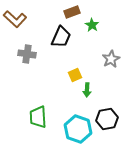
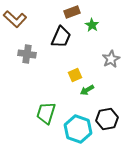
green arrow: rotated 56 degrees clockwise
green trapezoid: moved 8 px right, 4 px up; rotated 20 degrees clockwise
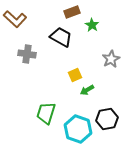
black trapezoid: rotated 85 degrees counterclockwise
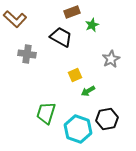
green star: rotated 16 degrees clockwise
green arrow: moved 1 px right, 1 px down
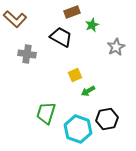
gray star: moved 5 px right, 12 px up
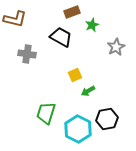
brown L-shape: rotated 30 degrees counterclockwise
cyan hexagon: rotated 8 degrees clockwise
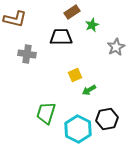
brown rectangle: rotated 14 degrees counterclockwise
black trapezoid: rotated 30 degrees counterclockwise
green arrow: moved 1 px right, 1 px up
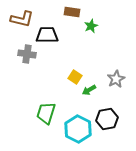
brown rectangle: rotated 42 degrees clockwise
brown L-shape: moved 7 px right
green star: moved 1 px left, 1 px down
black trapezoid: moved 14 px left, 2 px up
gray star: moved 32 px down
yellow square: moved 2 px down; rotated 32 degrees counterclockwise
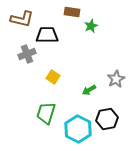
gray cross: rotated 30 degrees counterclockwise
yellow square: moved 22 px left
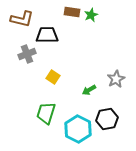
green star: moved 11 px up
